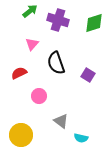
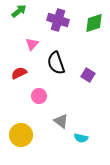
green arrow: moved 11 px left
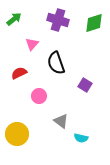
green arrow: moved 5 px left, 8 px down
purple square: moved 3 px left, 10 px down
yellow circle: moved 4 px left, 1 px up
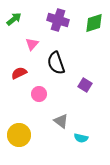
pink circle: moved 2 px up
yellow circle: moved 2 px right, 1 px down
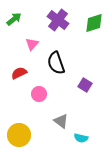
purple cross: rotated 20 degrees clockwise
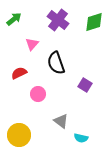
green diamond: moved 1 px up
pink circle: moved 1 px left
